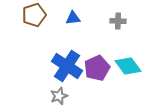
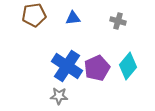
brown pentagon: rotated 10 degrees clockwise
gray cross: rotated 14 degrees clockwise
cyan diamond: rotated 76 degrees clockwise
gray star: rotated 24 degrees clockwise
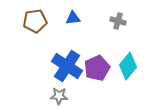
brown pentagon: moved 1 px right, 6 px down
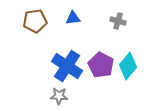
purple pentagon: moved 4 px right, 3 px up; rotated 20 degrees counterclockwise
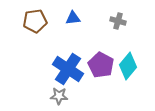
blue cross: moved 1 px right, 3 px down
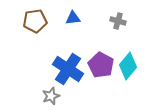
gray star: moved 8 px left; rotated 24 degrees counterclockwise
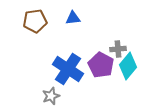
gray cross: moved 28 px down; rotated 21 degrees counterclockwise
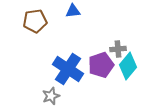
blue triangle: moved 7 px up
purple pentagon: rotated 25 degrees clockwise
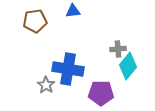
purple pentagon: moved 28 px down; rotated 20 degrees clockwise
blue cross: rotated 24 degrees counterclockwise
gray star: moved 5 px left, 11 px up; rotated 18 degrees counterclockwise
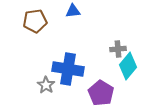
purple pentagon: rotated 30 degrees clockwise
